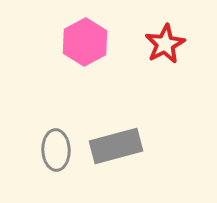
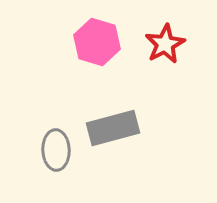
pink hexagon: moved 12 px right; rotated 15 degrees counterclockwise
gray rectangle: moved 3 px left, 18 px up
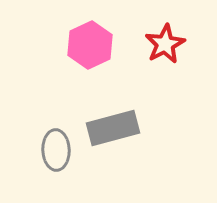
pink hexagon: moved 7 px left, 3 px down; rotated 18 degrees clockwise
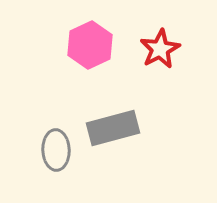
red star: moved 5 px left, 5 px down
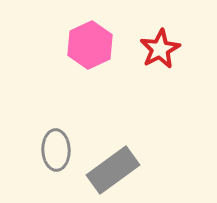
gray rectangle: moved 42 px down; rotated 21 degrees counterclockwise
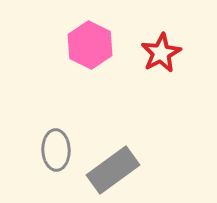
pink hexagon: rotated 9 degrees counterclockwise
red star: moved 1 px right, 4 px down
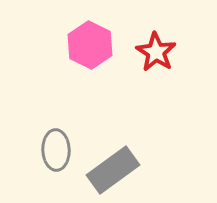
red star: moved 5 px left, 1 px up; rotated 12 degrees counterclockwise
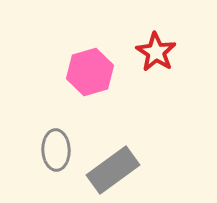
pink hexagon: moved 27 px down; rotated 18 degrees clockwise
